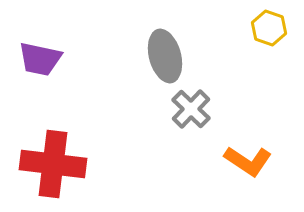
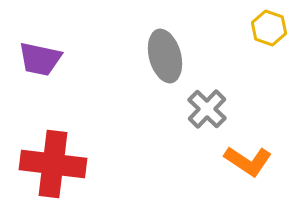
gray cross: moved 16 px right
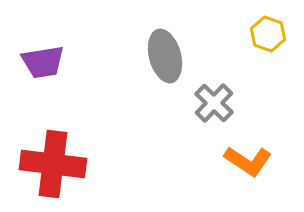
yellow hexagon: moved 1 px left, 6 px down
purple trapezoid: moved 3 px right, 3 px down; rotated 21 degrees counterclockwise
gray cross: moved 7 px right, 6 px up
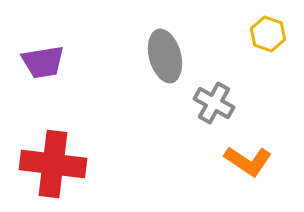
gray cross: rotated 15 degrees counterclockwise
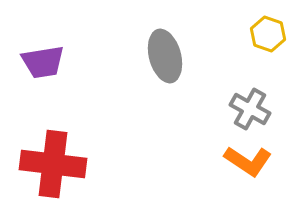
gray cross: moved 36 px right, 6 px down
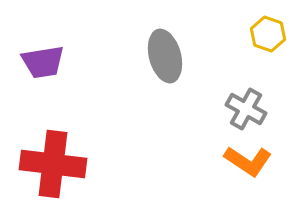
gray cross: moved 4 px left
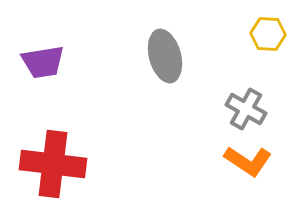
yellow hexagon: rotated 16 degrees counterclockwise
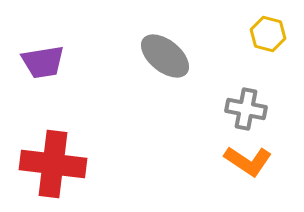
yellow hexagon: rotated 12 degrees clockwise
gray ellipse: rotated 36 degrees counterclockwise
gray cross: rotated 18 degrees counterclockwise
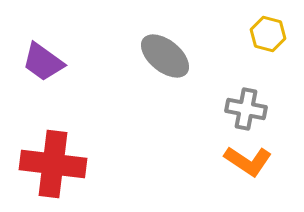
purple trapezoid: rotated 45 degrees clockwise
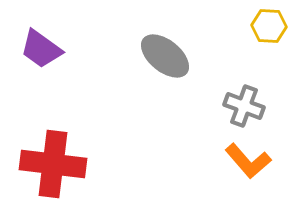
yellow hexagon: moved 1 px right, 8 px up; rotated 12 degrees counterclockwise
purple trapezoid: moved 2 px left, 13 px up
gray cross: moved 2 px left, 3 px up; rotated 9 degrees clockwise
orange L-shape: rotated 15 degrees clockwise
